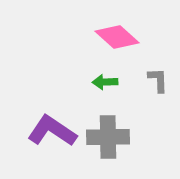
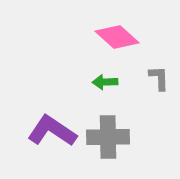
gray L-shape: moved 1 px right, 2 px up
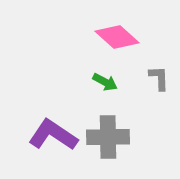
green arrow: rotated 150 degrees counterclockwise
purple L-shape: moved 1 px right, 4 px down
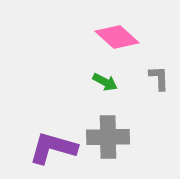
purple L-shape: moved 13 px down; rotated 18 degrees counterclockwise
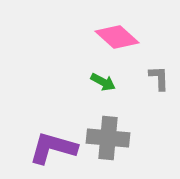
green arrow: moved 2 px left
gray cross: moved 1 px down; rotated 6 degrees clockwise
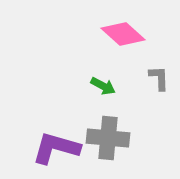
pink diamond: moved 6 px right, 3 px up
green arrow: moved 4 px down
purple L-shape: moved 3 px right
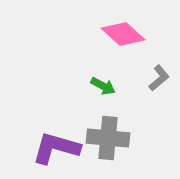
gray L-shape: rotated 52 degrees clockwise
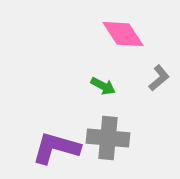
pink diamond: rotated 15 degrees clockwise
